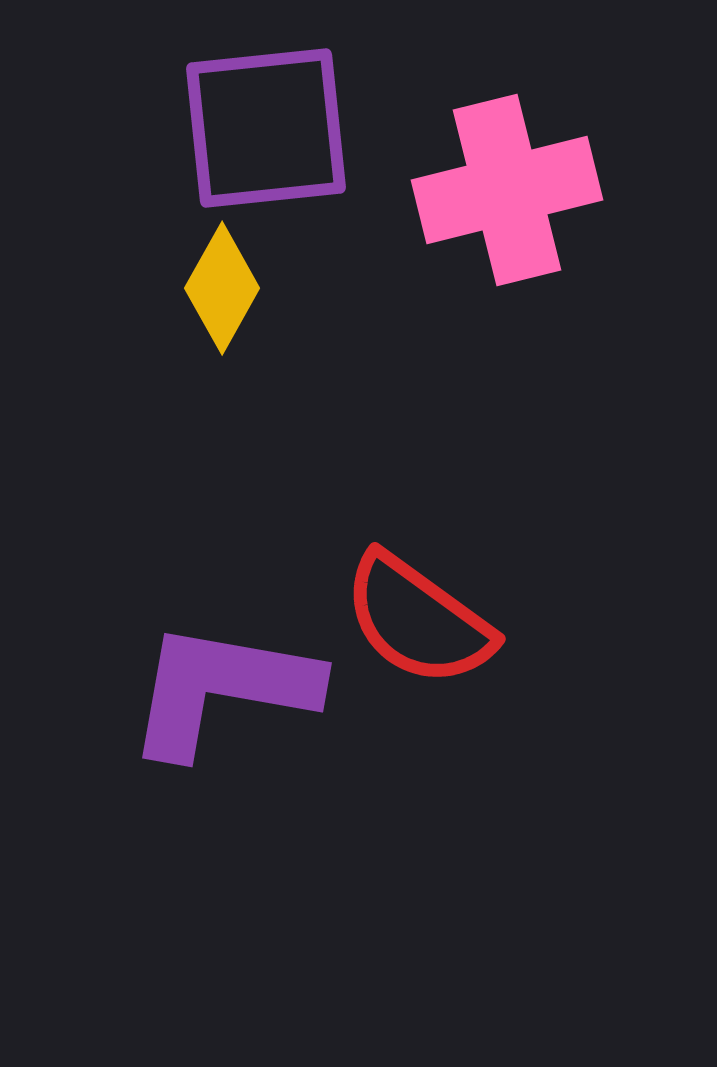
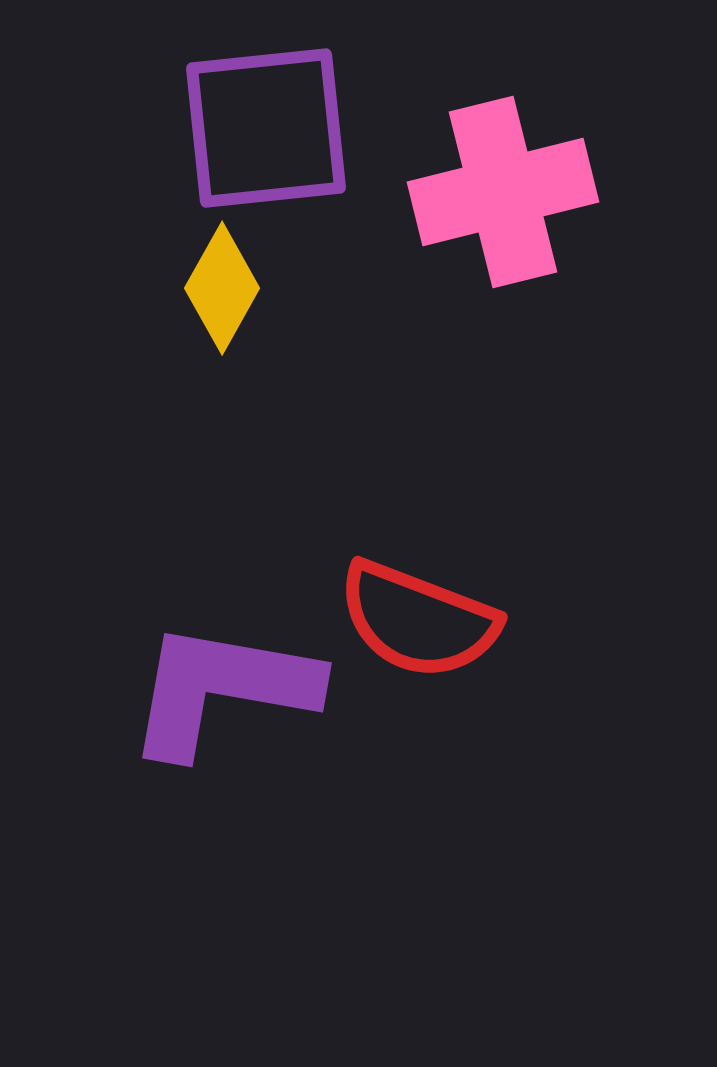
pink cross: moved 4 px left, 2 px down
red semicircle: rotated 15 degrees counterclockwise
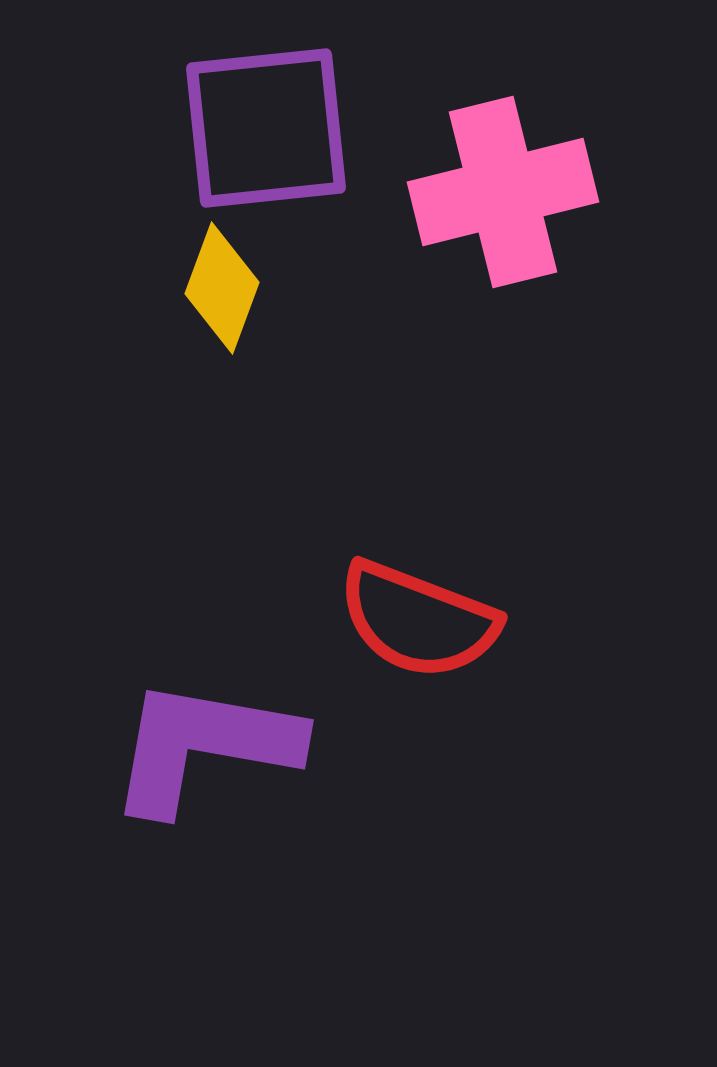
yellow diamond: rotated 9 degrees counterclockwise
purple L-shape: moved 18 px left, 57 px down
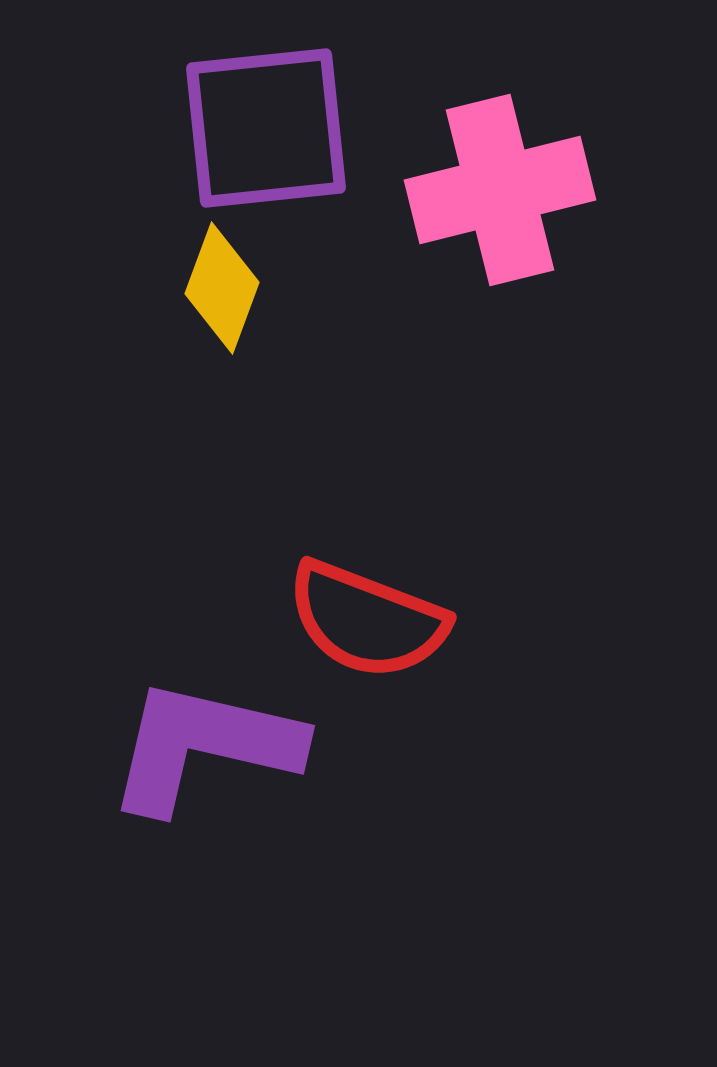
pink cross: moved 3 px left, 2 px up
red semicircle: moved 51 px left
purple L-shape: rotated 3 degrees clockwise
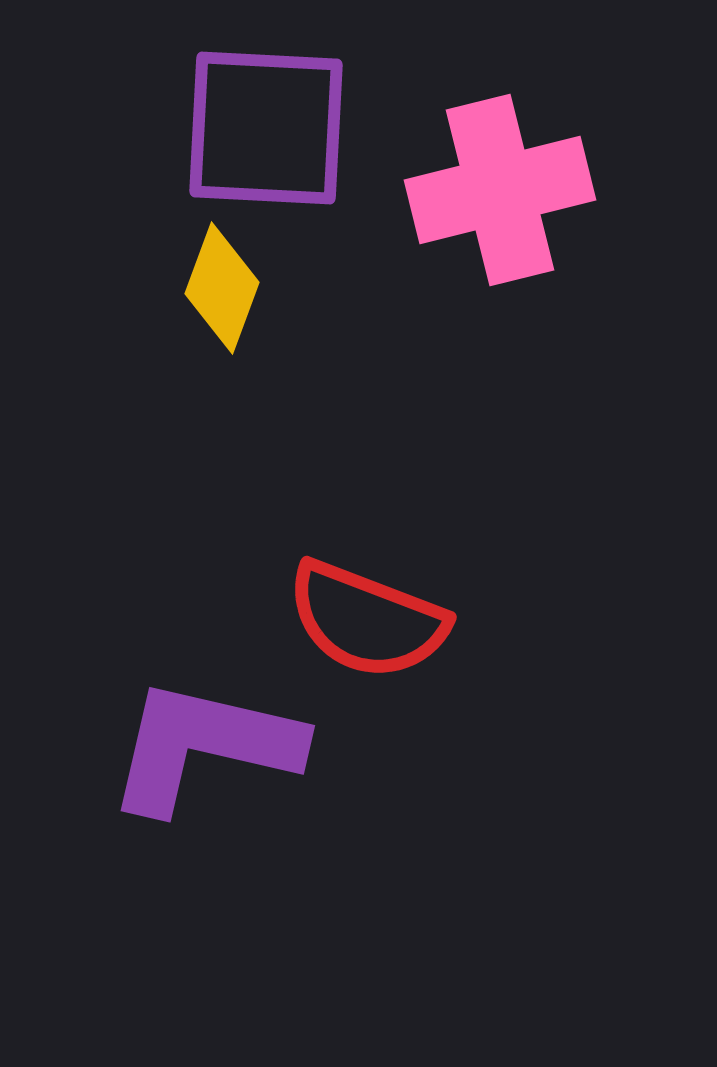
purple square: rotated 9 degrees clockwise
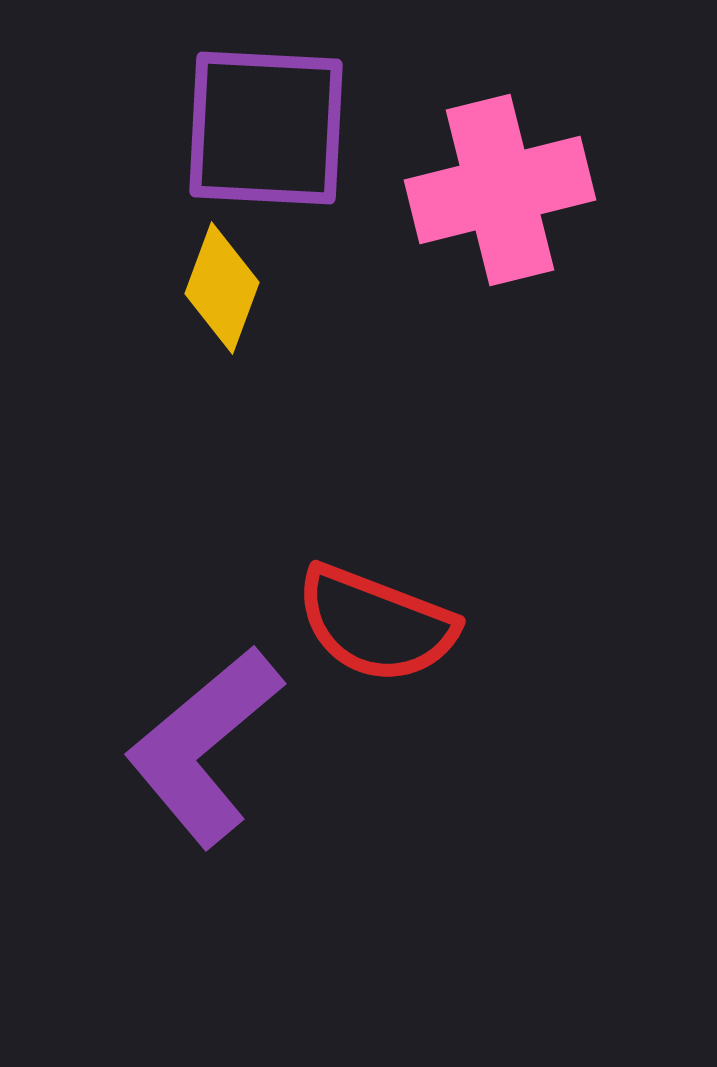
red semicircle: moved 9 px right, 4 px down
purple L-shape: rotated 53 degrees counterclockwise
